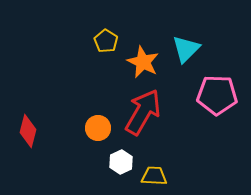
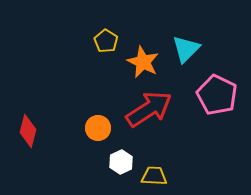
pink pentagon: rotated 24 degrees clockwise
red arrow: moved 6 px right, 3 px up; rotated 27 degrees clockwise
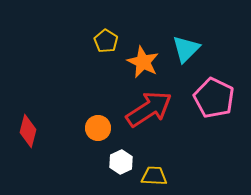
pink pentagon: moved 3 px left, 3 px down
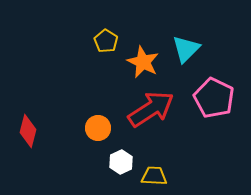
red arrow: moved 2 px right
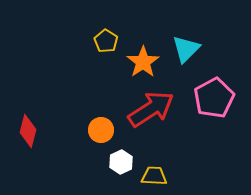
orange star: rotated 12 degrees clockwise
pink pentagon: rotated 18 degrees clockwise
orange circle: moved 3 px right, 2 px down
